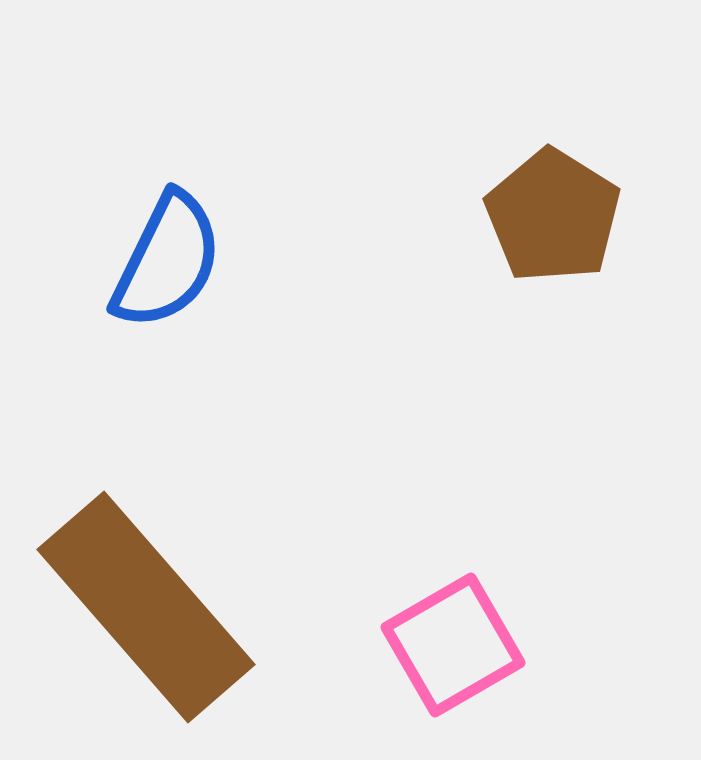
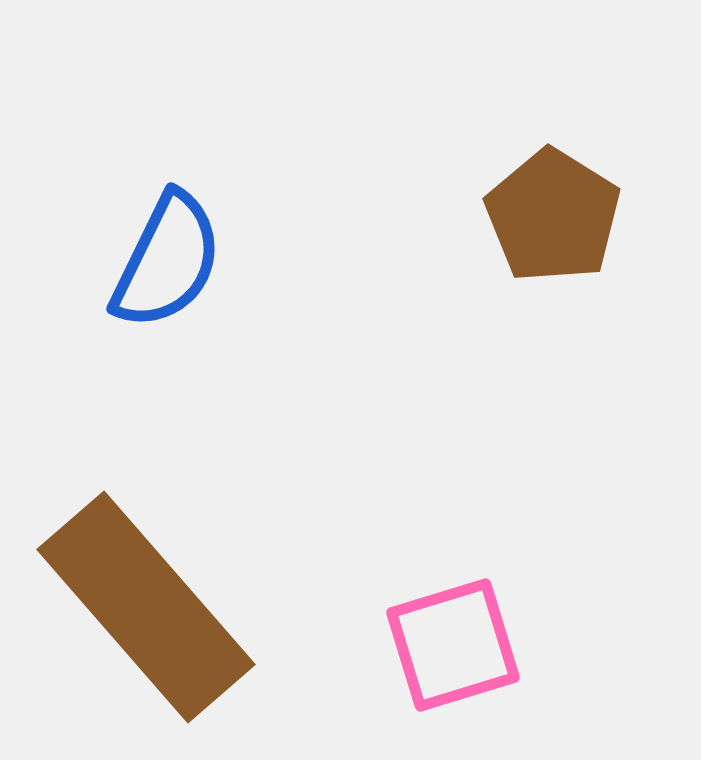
pink square: rotated 13 degrees clockwise
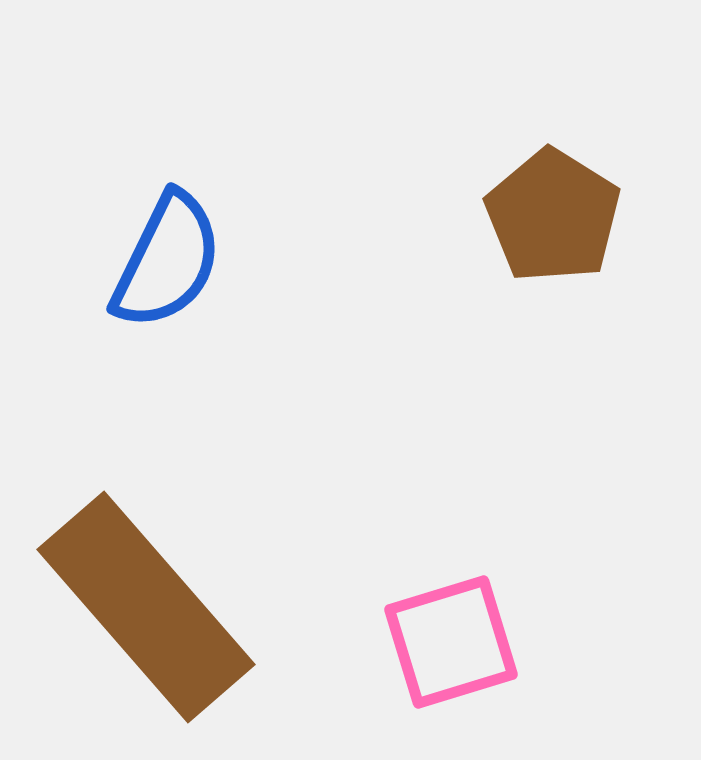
pink square: moved 2 px left, 3 px up
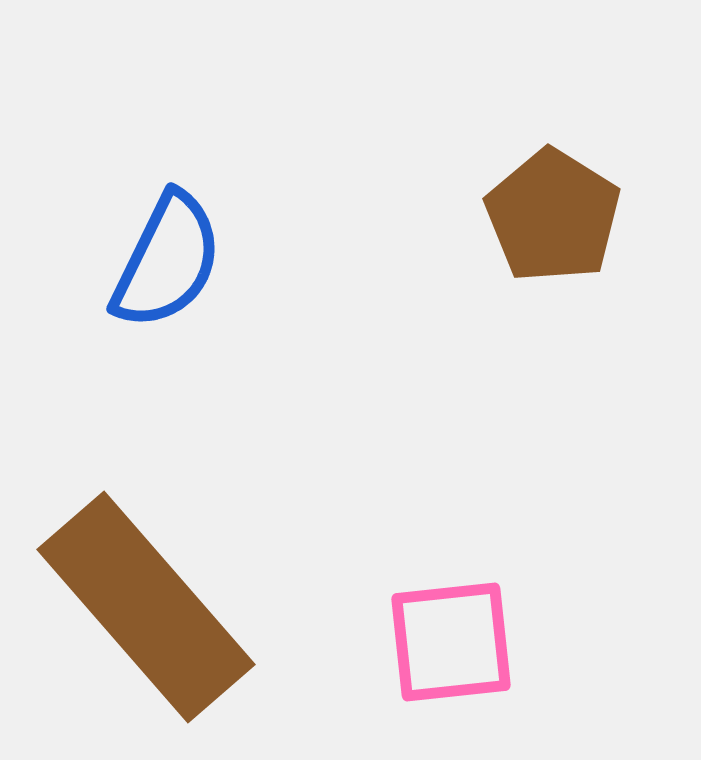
pink square: rotated 11 degrees clockwise
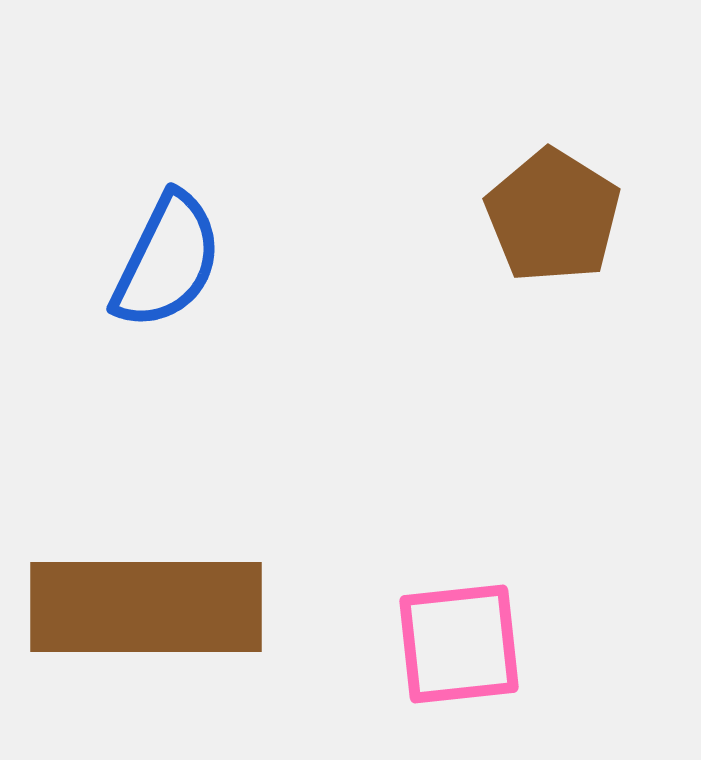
brown rectangle: rotated 49 degrees counterclockwise
pink square: moved 8 px right, 2 px down
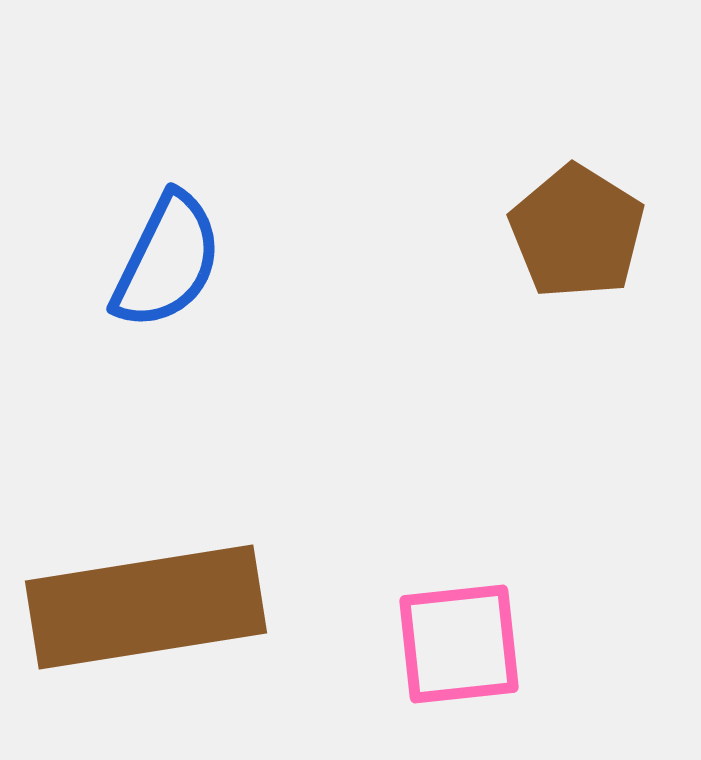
brown pentagon: moved 24 px right, 16 px down
brown rectangle: rotated 9 degrees counterclockwise
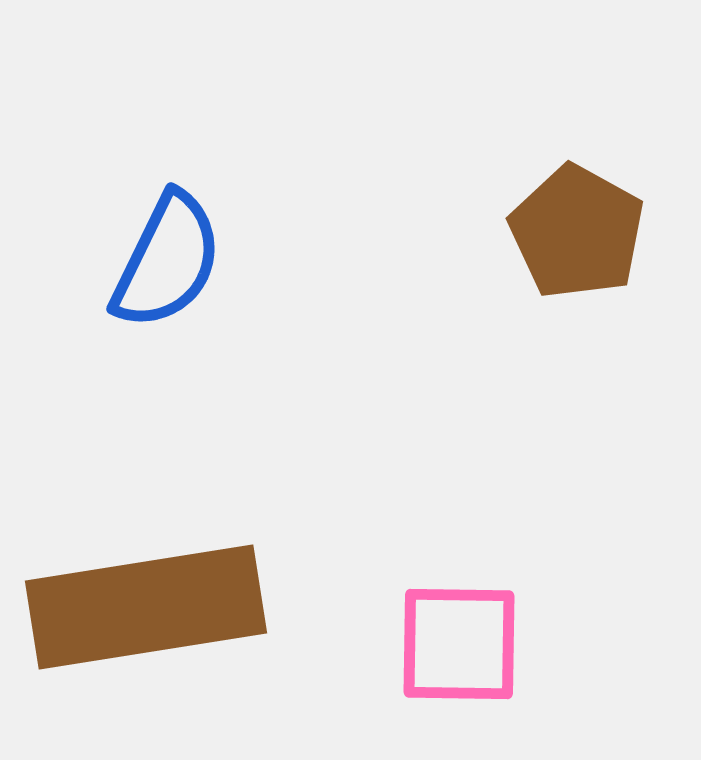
brown pentagon: rotated 3 degrees counterclockwise
pink square: rotated 7 degrees clockwise
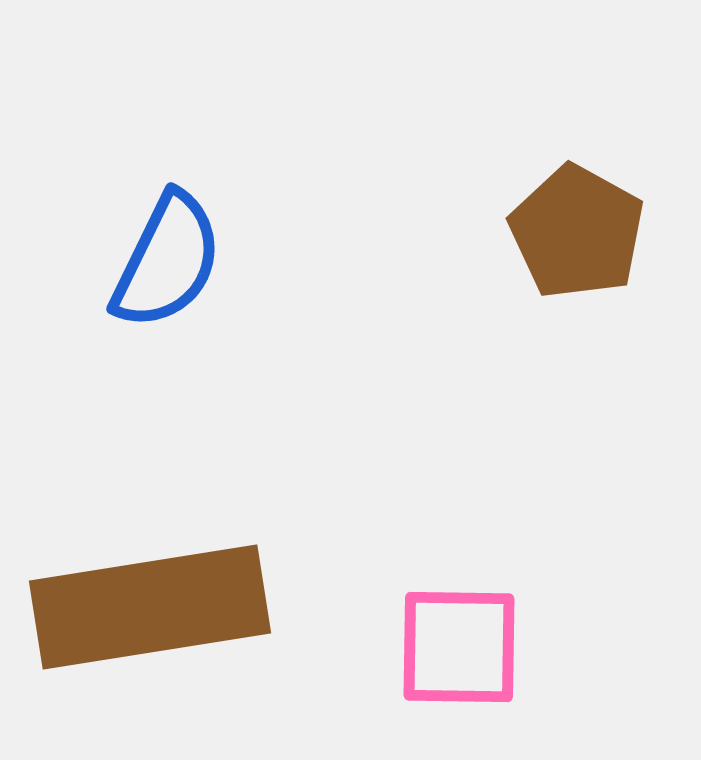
brown rectangle: moved 4 px right
pink square: moved 3 px down
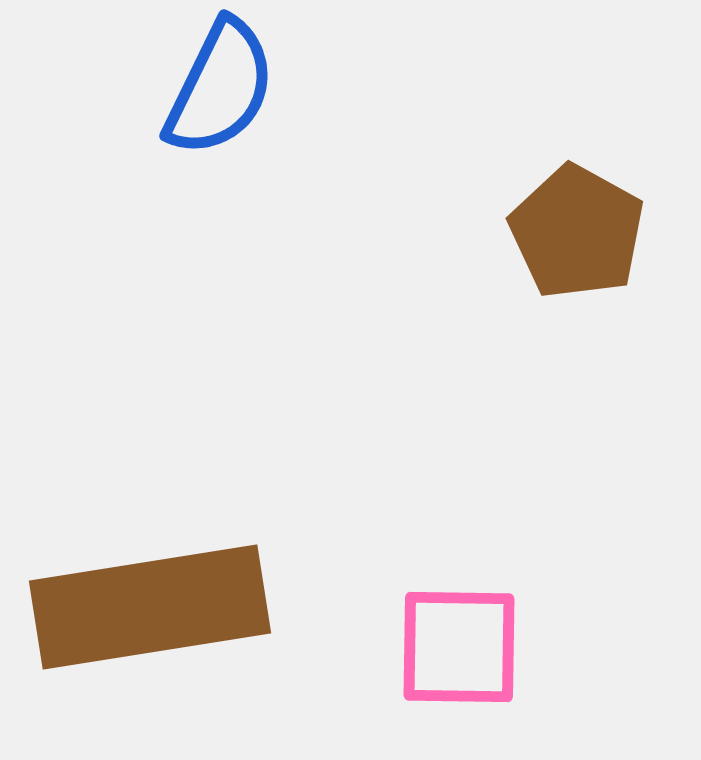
blue semicircle: moved 53 px right, 173 px up
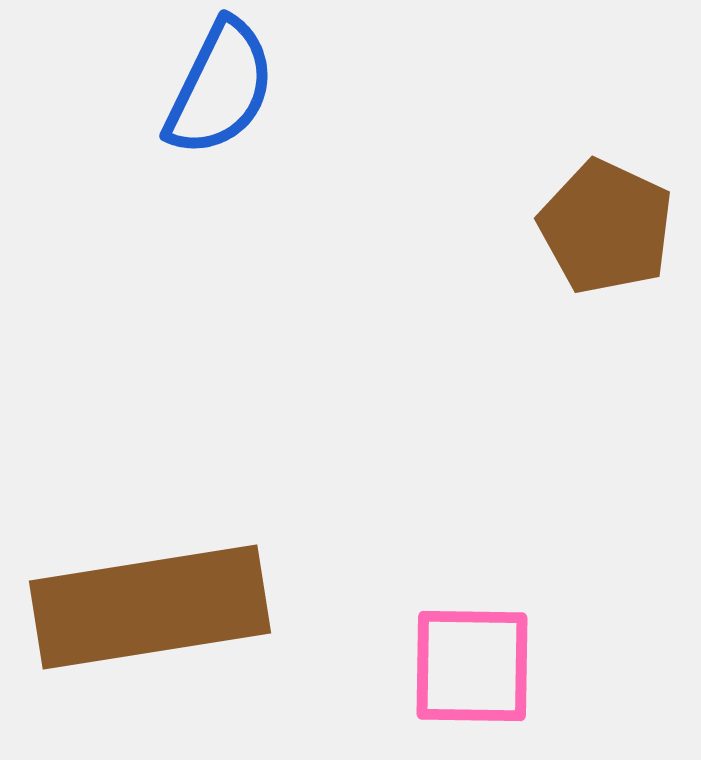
brown pentagon: moved 29 px right, 5 px up; rotated 4 degrees counterclockwise
pink square: moved 13 px right, 19 px down
